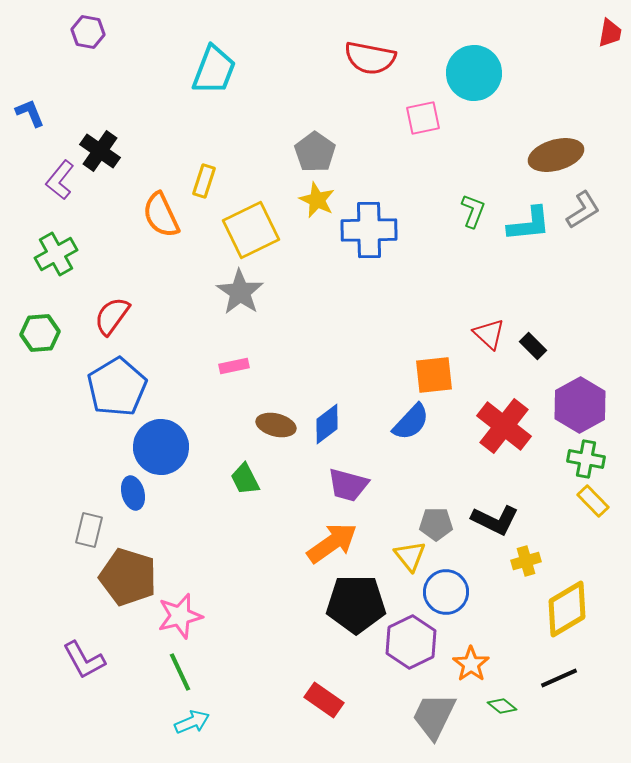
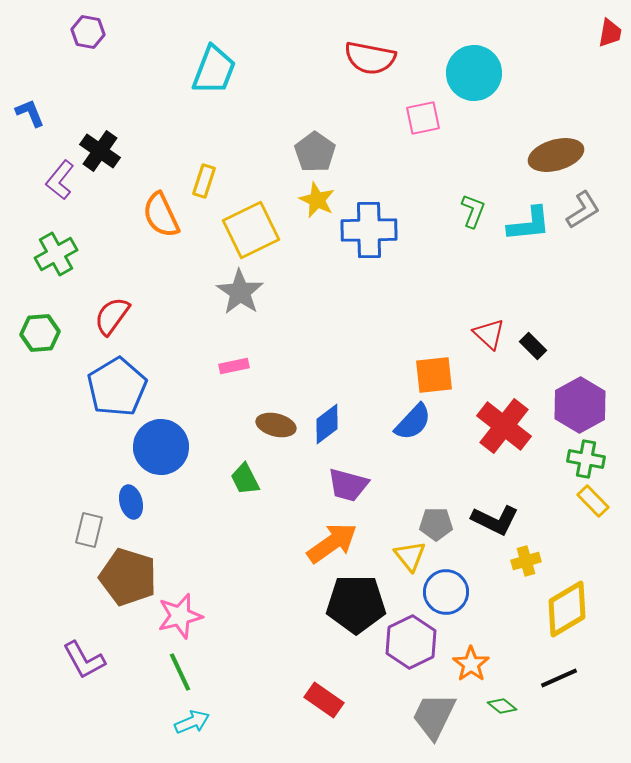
blue semicircle at (411, 422): moved 2 px right
blue ellipse at (133, 493): moved 2 px left, 9 px down
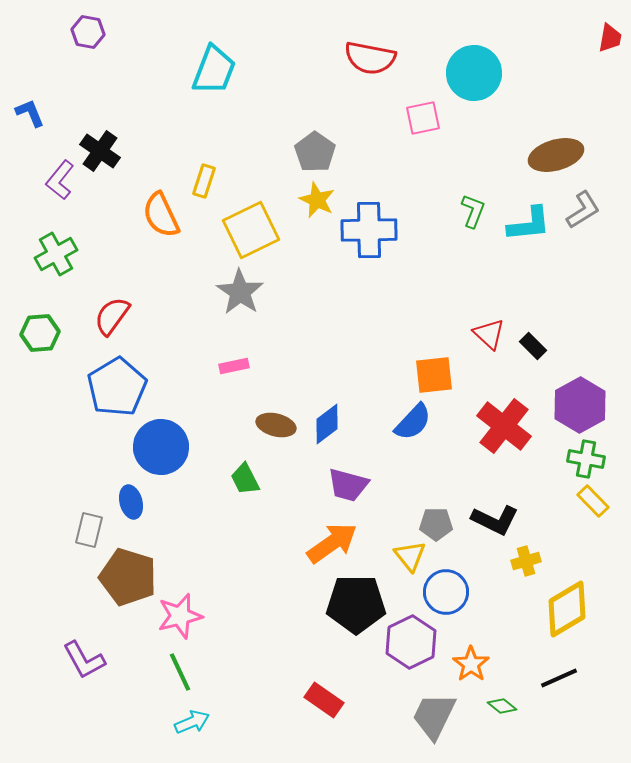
red trapezoid at (610, 33): moved 5 px down
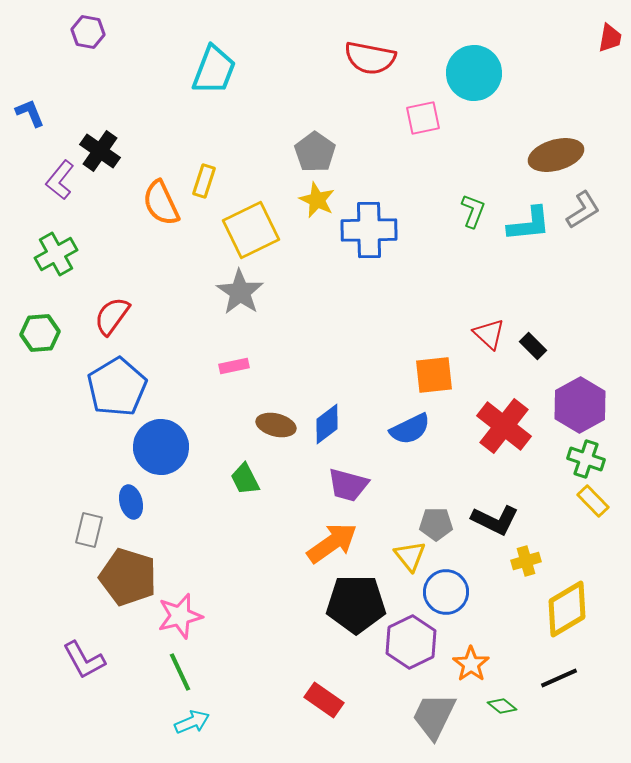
orange semicircle at (161, 215): moved 12 px up
blue semicircle at (413, 422): moved 3 px left, 7 px down; rotated 21 degrees clockwise
green cross at (586, 459): rotated 9 degrees clockwise
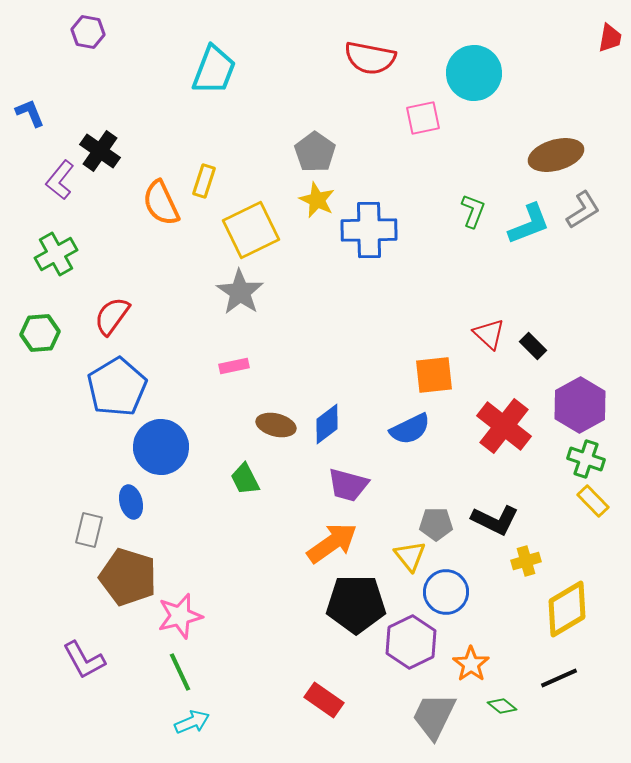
cyan L-shape at (529, 224): rotated 15 degrees counterclockwise
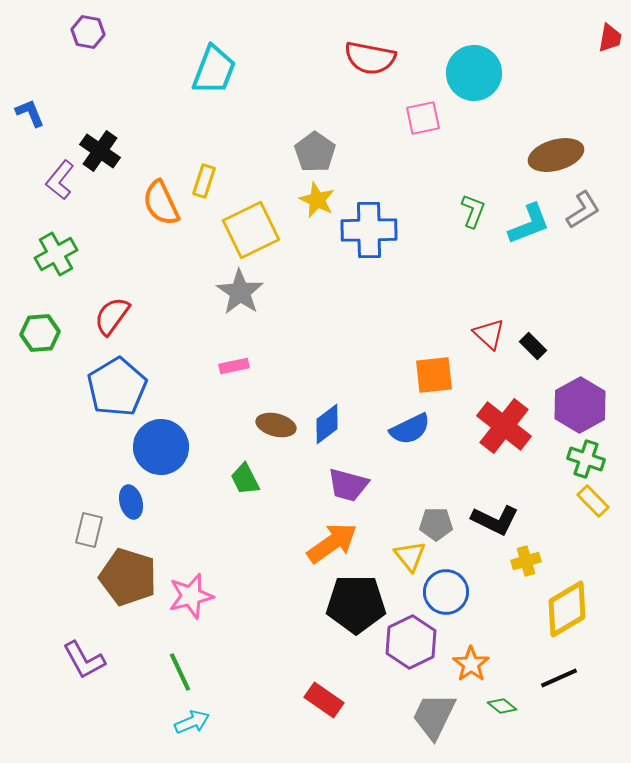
pink star at (180, 616): moved 11 px right, 20 px up
